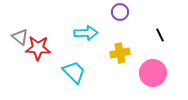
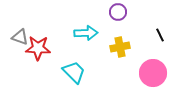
purple circle: moved 2 px left
gray triangle: rotated 18 degrees counterclockwise
yellow cross: moved 6 px up
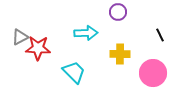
gray triangle: rotated 48 degrees counterclockwise
yellow cross: moved 7 px down; rotated 12 degrees clockwise
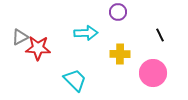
cyan trapezoid: moved 1 px right, 8 px down
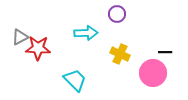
purple circle: moved 1 px left, 2 px down
black line: moved 5 px right, 17 px down; rotated 64 degrees counterclockwise
yellow cross: rotated 24 degrees clockwise
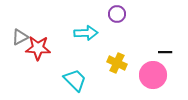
yellow cross: moved 3 px left, 9 px down
pink circle: moved 2 px down
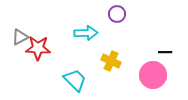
yellow cross: moved 6 px left, 2 px up
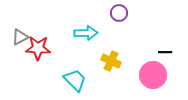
purple circle: moved 2 px right, 1 px up
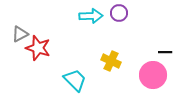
cyan arrow: moved 5 px right, 17 px up
gray triangle: moved 3 px up
red star: rotated 15 degrees clockwise
